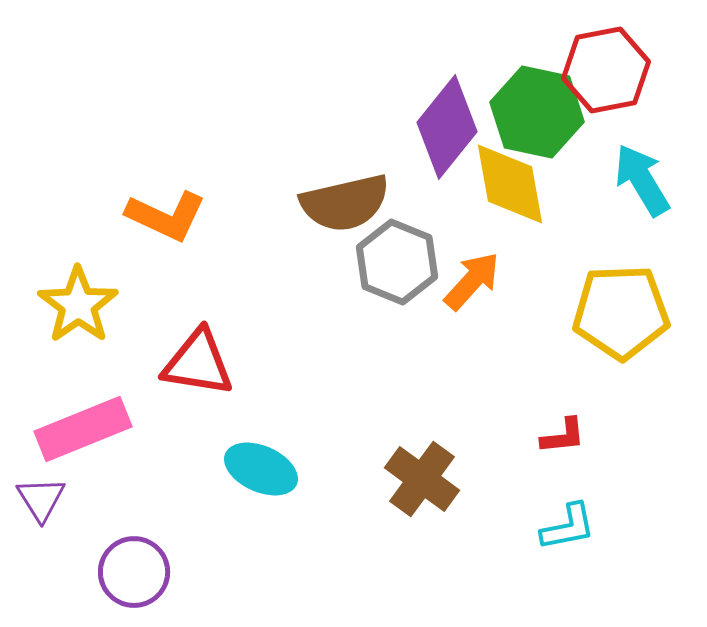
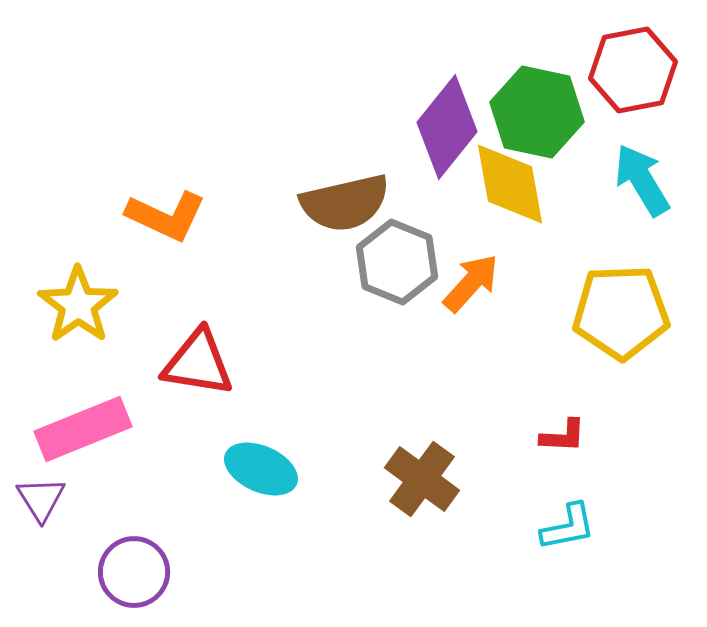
red hexagon: moved 27 px right
orange arrow: moved 1 px left, 2 px down
red L-shape: rotated 9 degrees clockwise
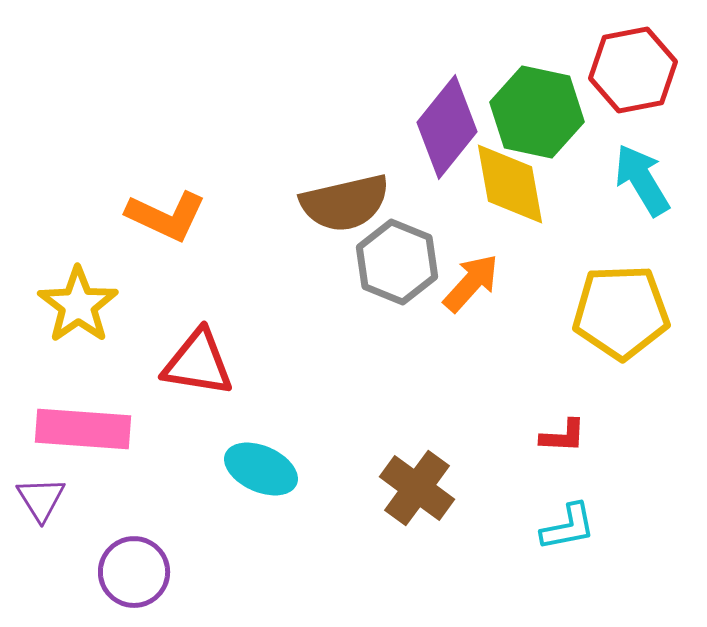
pink rectangle: rotated 26 degrees clockwise
brown cross: moved 5 px left, 9 px down
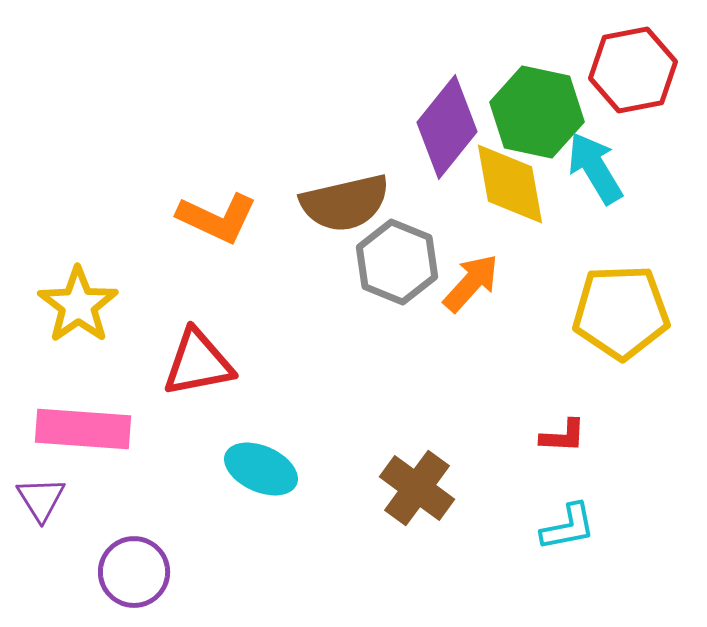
cyan arrow: moved 47 px left, 12 px up
orange L-shape: moved 51 px right, 2 px down
red triangle: rotated 20 degrees counterclockwise
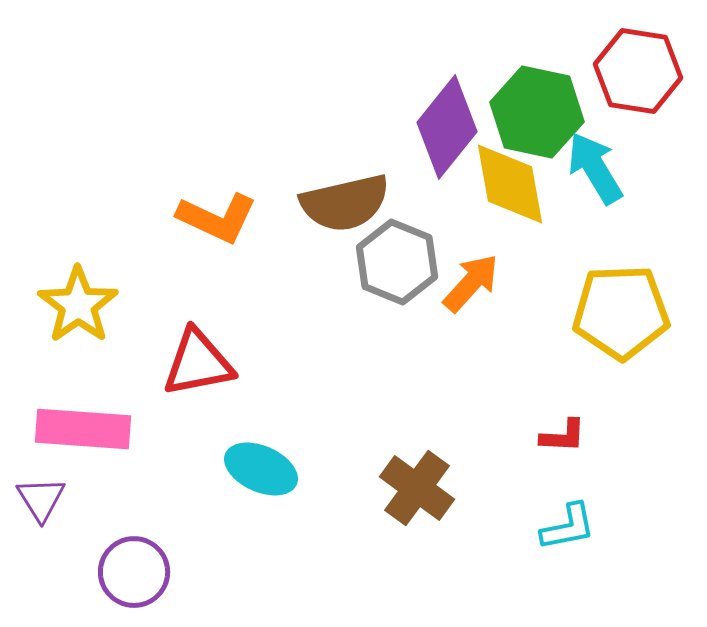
red hexagon: moved 5 px right, 1 px down; rotated 20 degrees clockwise
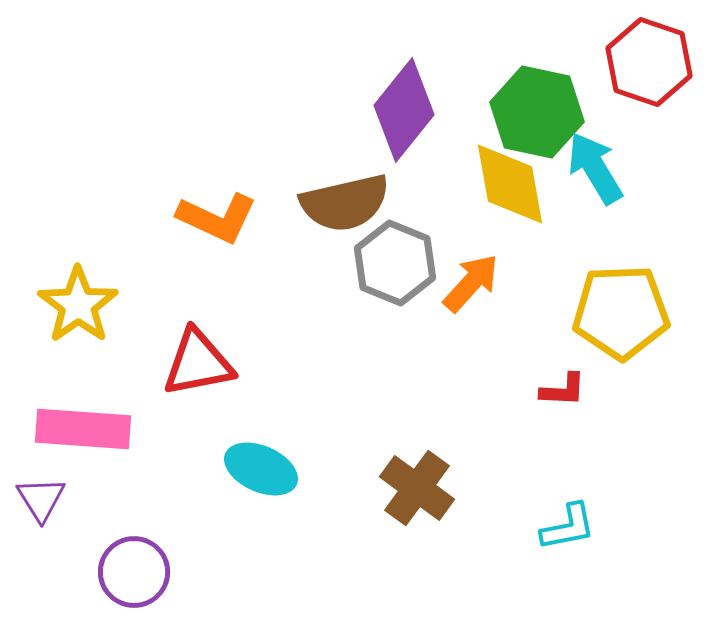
red hexagon: moved 11 px right, 9 px up; rotated 10 degrees clockwise
purple diamond: moved 43 px left, 17 px up
gray hexagon: moved 2 px left, 1 px down
red L-shape: moved 46 px up
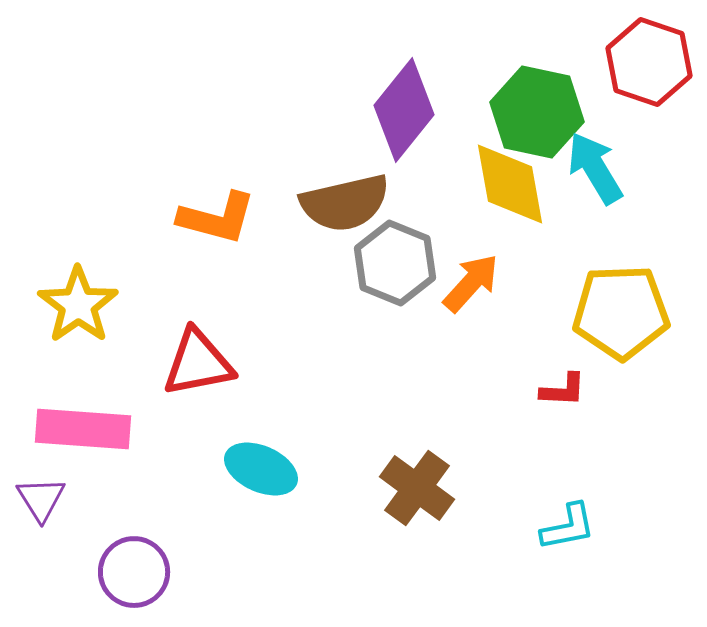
orange L-shape: rotated 10 degrees counterclockwise
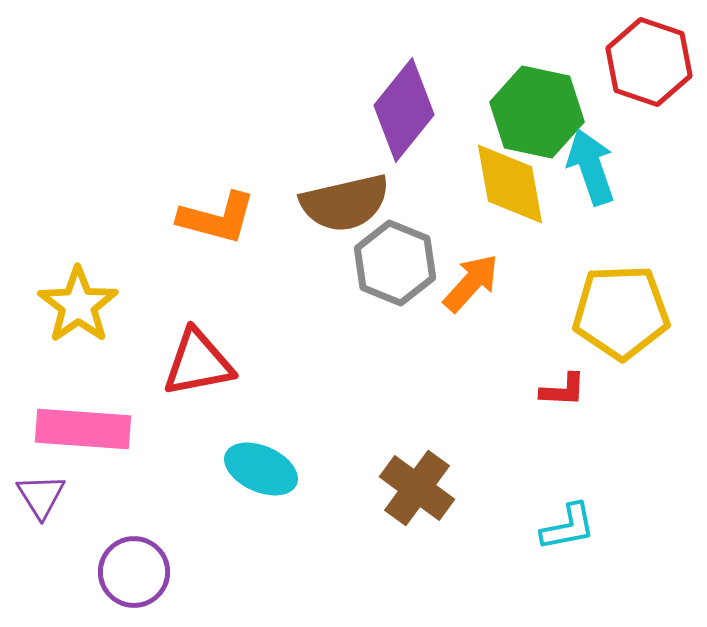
cyan arrow: moved 4 px left, 1 px up; rotated 12 degrees clockwise
purple triangle: moved 3 px up
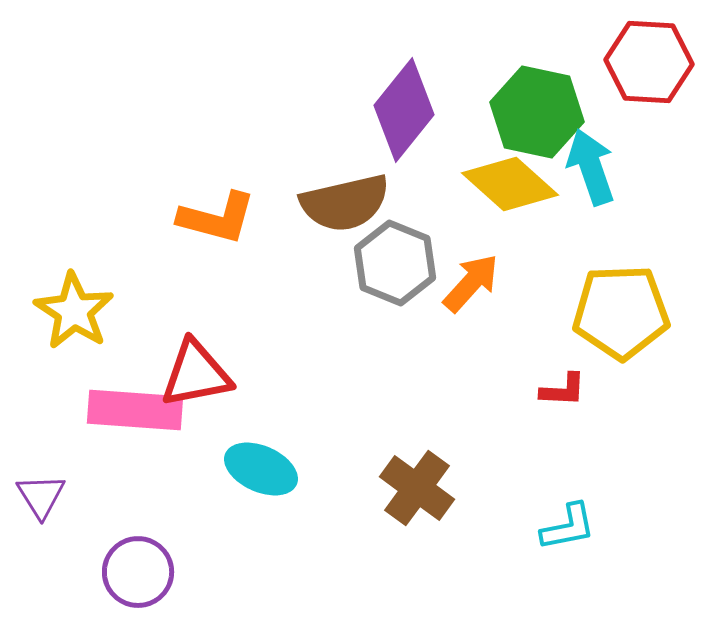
red hexagon: rotated 16 degrees counterclockwise
yellow diamond: rotated 38 degrees counterclockwise
yellow star: moved 4 px left, 6 px down; rotated 4 degrees counterclockwise
red triangle: moved 2 px left, 11 px down
pink rectangle: moved 52 px right, 19 px up
purple circle: moved 4 px right
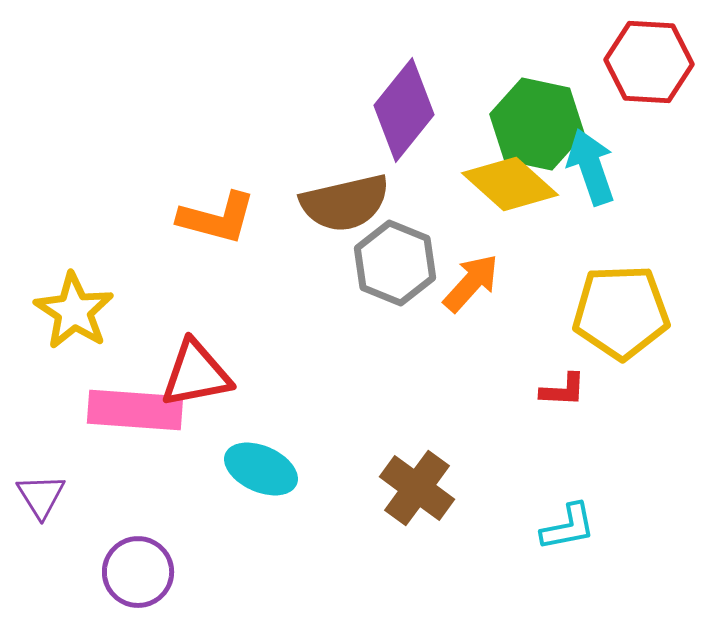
green hexagon: moved 12 px down
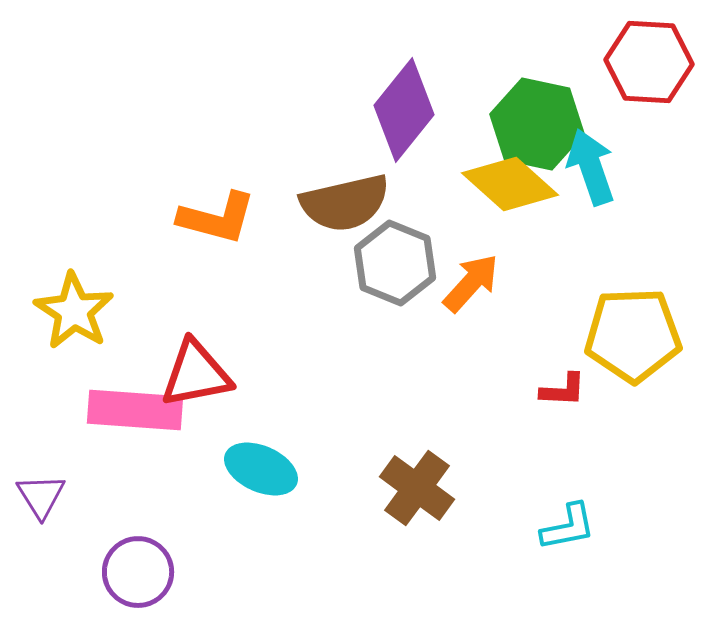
yellow pentagon: moved 12 px right, 23 px down
